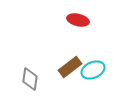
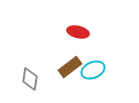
red ellipse: moved 12 px down
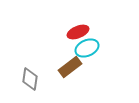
red ellipse: rotated 35 degrees counterclockwise
cyan ellipse: moved 6 px left, 22 px up
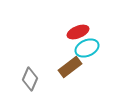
gray diamond: rotated 15 degrees clockwise
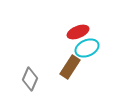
brown rectangle: rotated 20 degrees counterclockwise
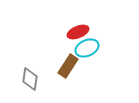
brown rectangle: moved 2 px left, 1 px up
gray diamond: rotated 15 degrees counterclockwise
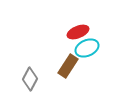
gray diamond: rotated 20 degrees clockwise
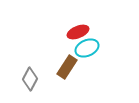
brown rectangle: moved 1 px left, 1 px down
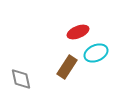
cyan ellipse: moved 9 px right, 5 px down
gray diamond: moved 9 px left; rotated 40 degrees counterclockwise
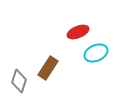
brown rectangle: moved 19 px left, 1 px down
gray diamond: moved 2 px left, 2 px down; rotated 30 degrees clockwise
